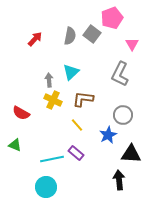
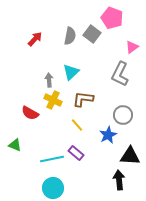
pink pentagon: rotated 30 degrees counterclockwise
pink triangle: moved 3 px down; rotated 24 degrees clockwise
red semicircle: moved 9 px right
black triangle: moved 1 px left, 2 px down
cyan circle: moved 7 px right, 1 px down
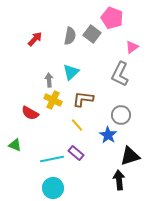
gray circle: moved 2 px left
blue star: rotated 12 degrees counterclockwise
black triangle: rotated 20 degrees counterclockwise
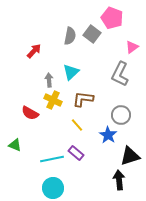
red arrow: moved 1 px left, 12 px down
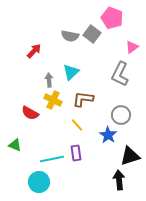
gray semicircle: rotated 90 degrees clockwise
purple rectangle: rotated 42 degrees clockwise
cyan circle: moved 14 px left, 6 px up
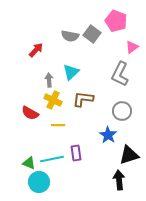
pink pentagon: moved 4 px right, 3 px down
red arrow: moved 2 px right, 1 px up
gray circle: moved 1 px right, 4 px up
yellow line: moved 19 px left; rotated 48 degrees counterclockwise
green triangle: moved 14 px right, 18 px down
black triangle: moved 1 px left, 1 px up
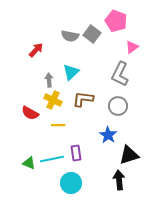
gray circle: moved 4 px left, 5 px up
cyan circle: moved 32 px right, 1 px down
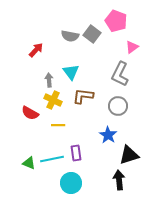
cyan triangle: rotated 24 degrees counterclockwise
brown L-shape: moved 3 px up
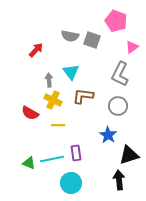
gray square: moved 6 px down; rotated 18 degrees counterclockwise
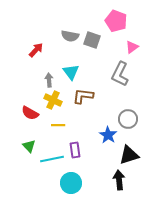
gray circle: moved 10 px right, 13 px down
purple rectangle: moved 1 px left, 3 px up
green triangle: moved 17 px up; rotated 24 degrees clockwise
